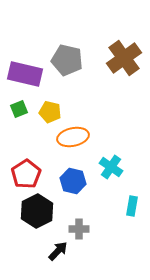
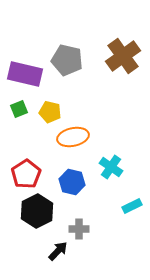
brown cross: moved 1 px left, 2 px up
blue hexagon: moved 1 px left, 1 px down
cyan rectangle: rotated 54 degrees clockwise
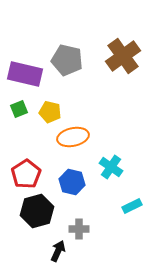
black hexagon: rotated 12 degrees clockwise
black arrow: rotated 20 degrees counterclockwise
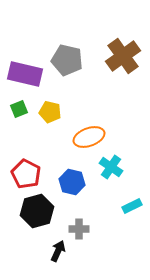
orange ellipse: moved 16 px right; rotated 8 degrees counterclockwise
red pentagon: rotated 12 degrees counterclockwise
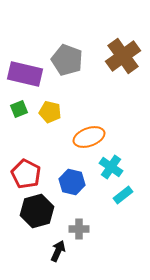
gray pentagon: rotated 8 degrees clockwise
cyan rectangle: moved 9 px left, 11 px up; rotated 12 degrees counterclockwise
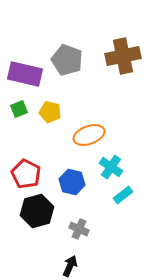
brown cross: rotated 24 degrees clockwise
orange ellipse: moved 2 px up
gray cross: rotated 24 degrees clockwise
black arrow: moved 12 px right, 15 px down
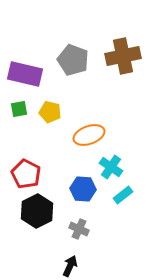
gray pentagon: moved 6 px right
green square: rotated 12 degrees clockwise
blue hexagon: moved 11 px right, 7 px down; rotated 10 degrees counterclockwise
black hexagon: rotated 12 degrees counterclockwise
